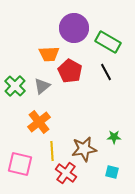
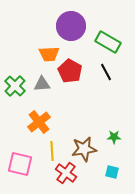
purple circle: moved 3 px left, 2 px up
gray triangle: moved 2 px up; rotated 36 degrees clockwise
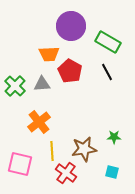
black line: moved 1 px right
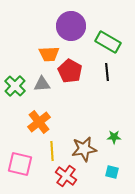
black line: rotated 24 degrees clockwise
red cross: moved 3 px down
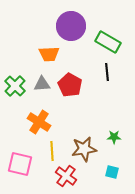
red pentagon: moved 14 px down
orange cross: rotated 20 degrees counterclockwise
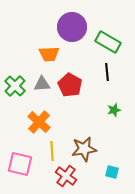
purple circle: moved 1 px right, 1 px down
orange cross: rotated 10 degrees clockwise
green star: moved 27 px up; rotated 16 degrees counterclockwise
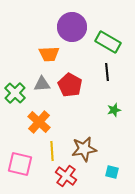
green cross: moved 7 px down
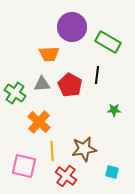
black line: moved 10 px left, 3 px down; rotated 12 degrees clockwise
green cross: rotated 10 degrees counterclockwise
green star: rotated 16 degrees clockwise
pink square: moved 4 px right, 2 px down
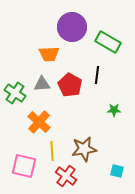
cyan square: moved 5 px right, 1 px up
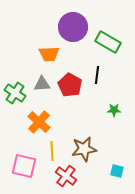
purple circle: moved 1 px right
